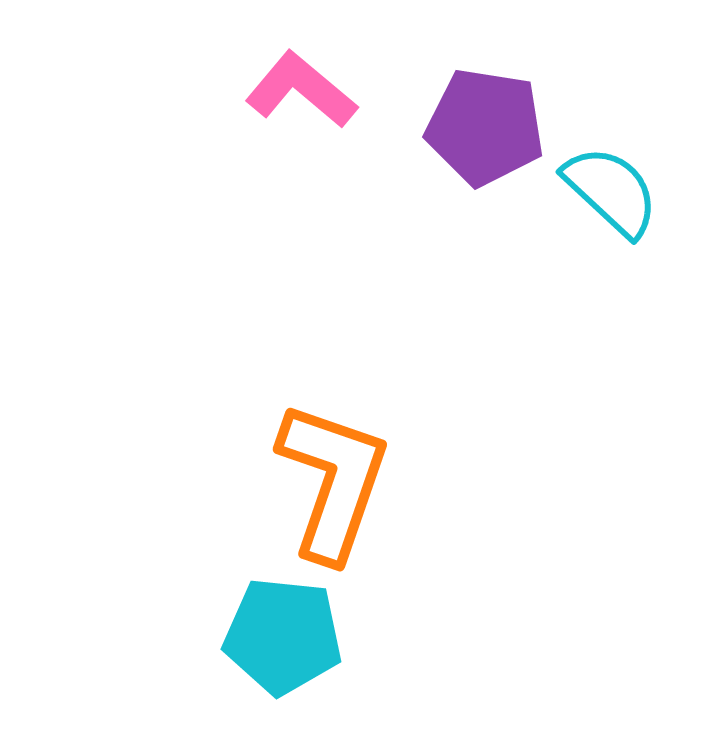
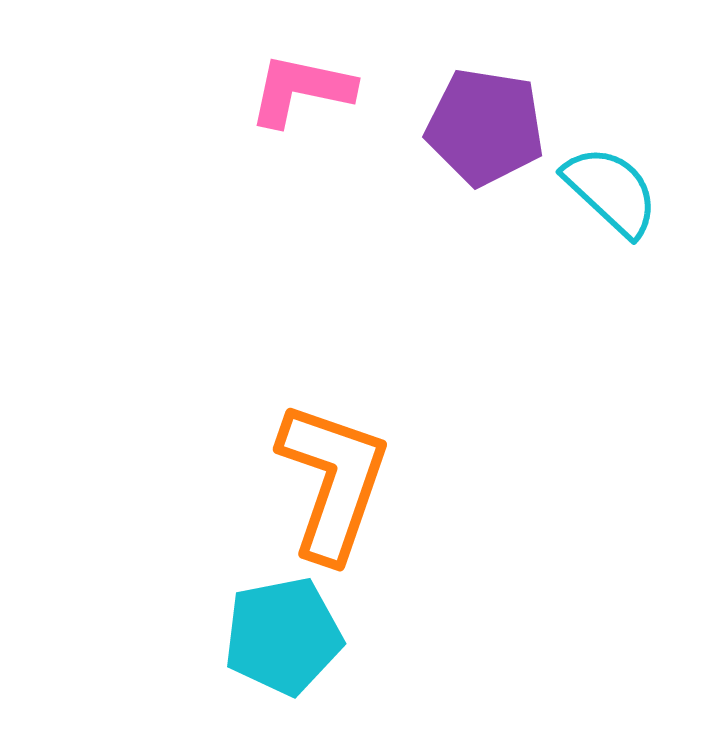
pink L-shape: rotated 28 degrees counterclockwise
cyan pentagon: rotated 17 degrees counterclockwise
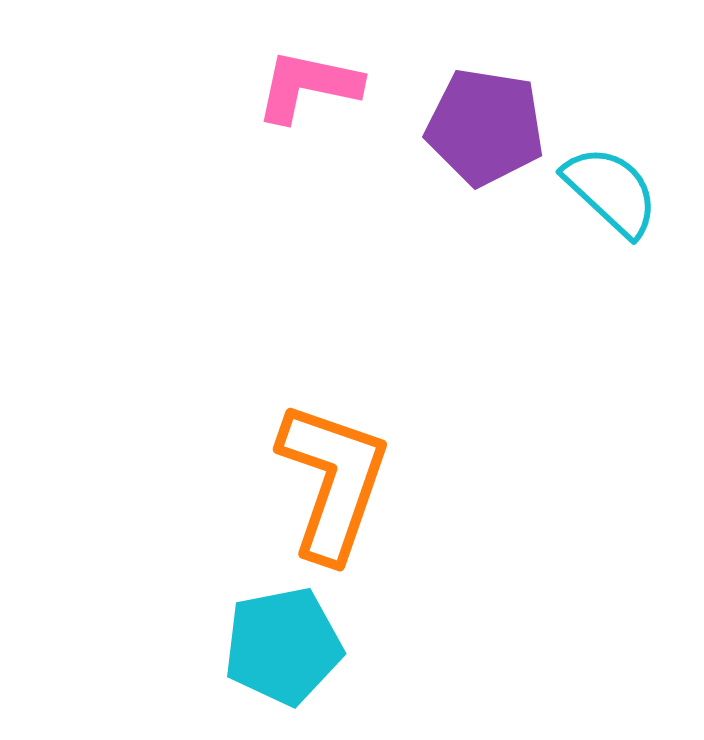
pink L-shape: moved 7 px right, 4 px up
cyan pentagon: moved 10 px down
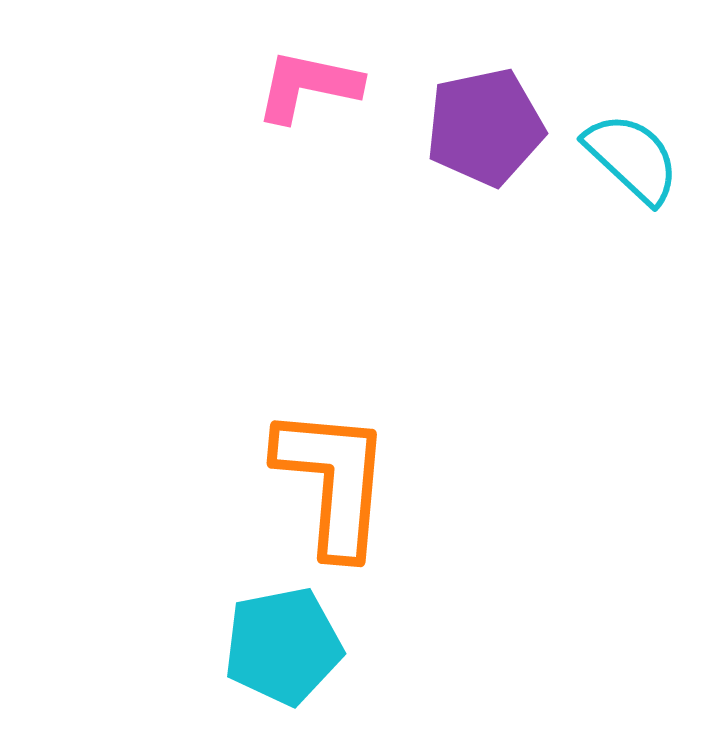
purple pentagon: rotated 21 degrees counterclockwise
cyan semicircle: moved 21 px right, 33 px up
orange L-shape: rotated 14 degrees counterclockwise
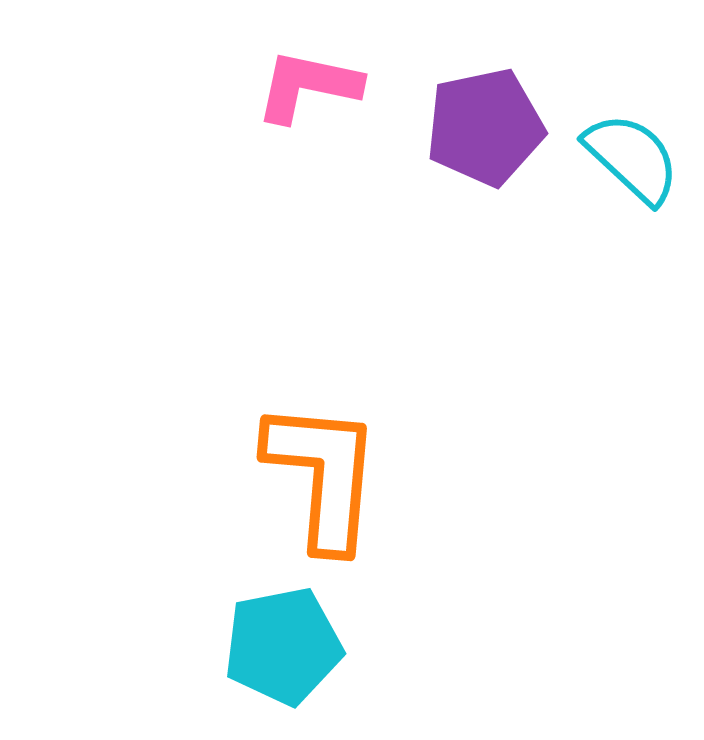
orange L-shape: moved 10 px left, 6 px up
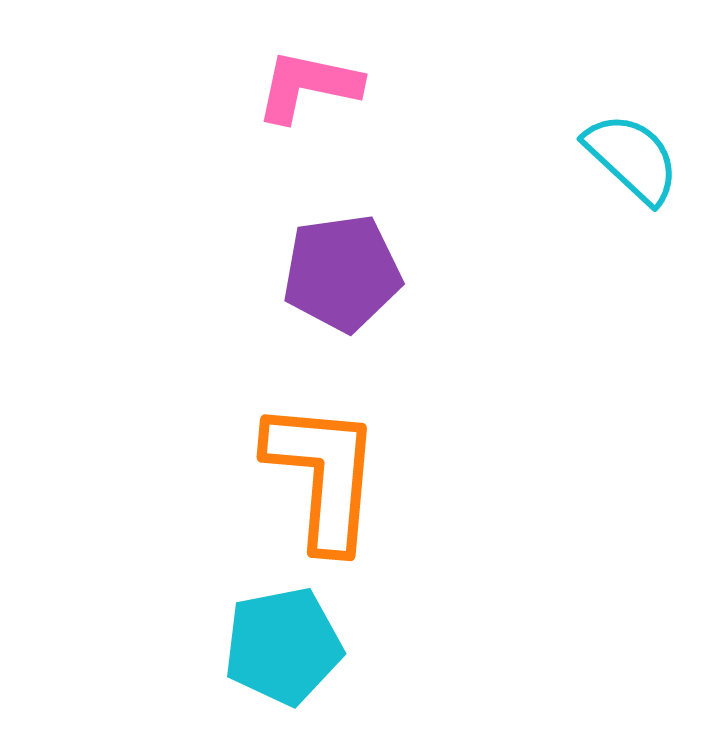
purple pentagon: moved 143 px left, 146 px down; rotated 4 degrees clockwise
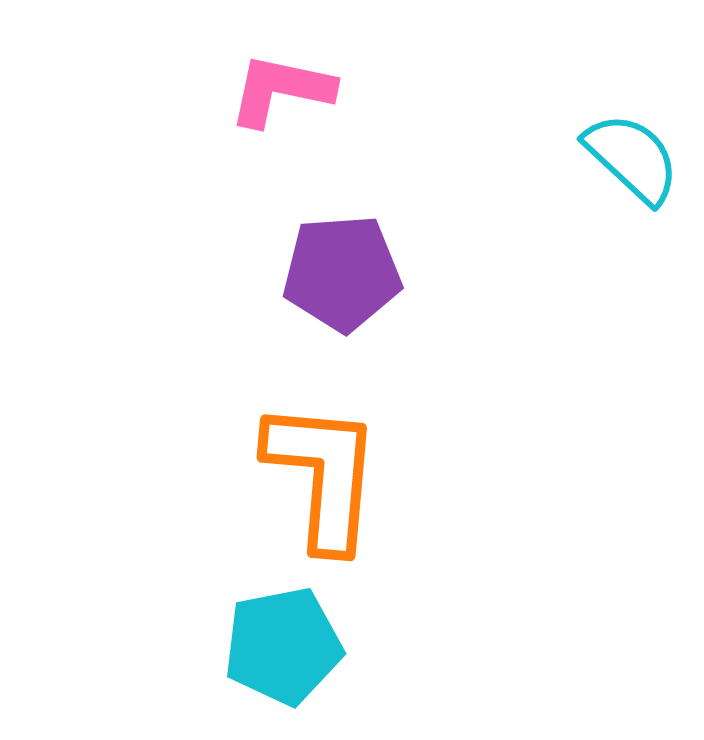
pink L-shape: moved 27 px left, 4 px down
purple pentagon: rotated 4 degrees clockwise
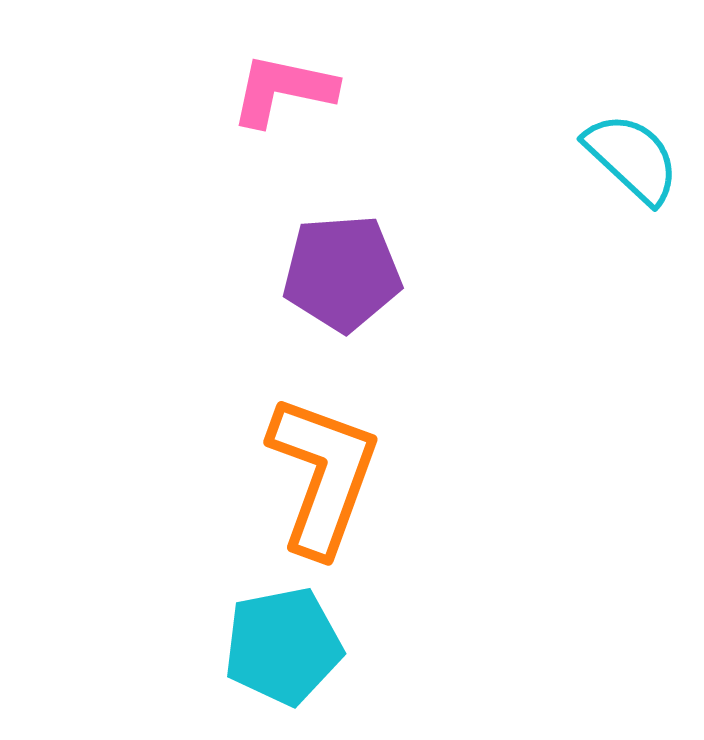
pink L-shape: moved 2 px right
orange L-shape: rotated 15 degrees clockwise
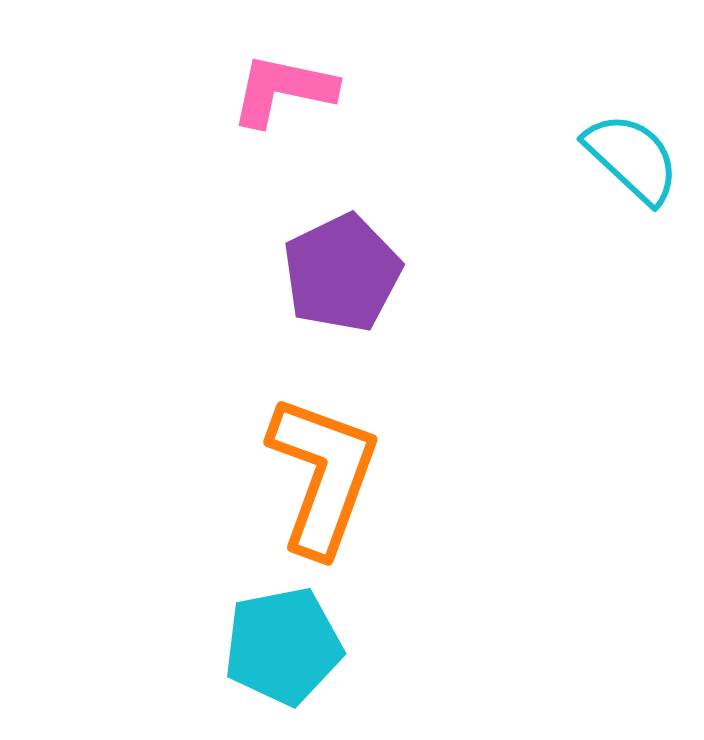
purple pentagon: rotated 22 degrees counterclockwise
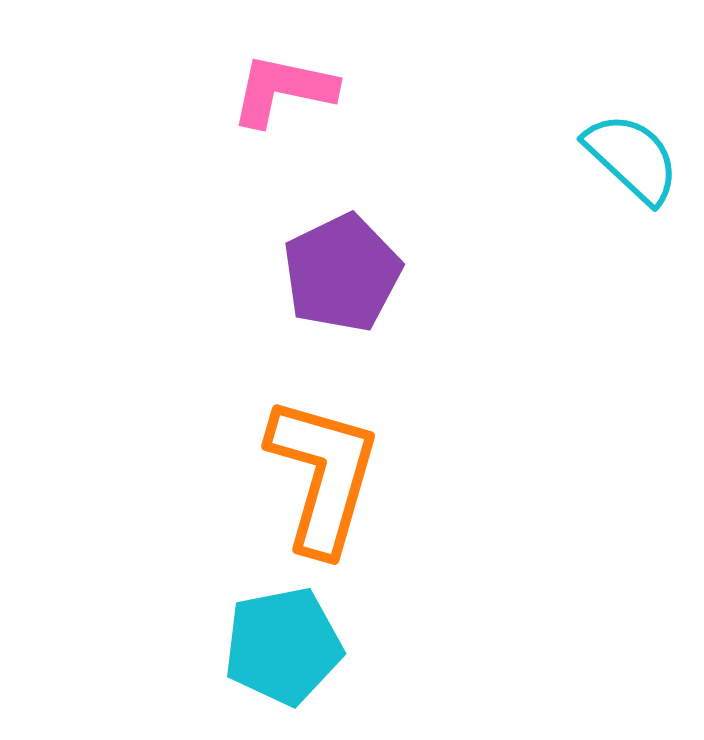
orange L-shape: rotated 4 degrees counterclockwise
